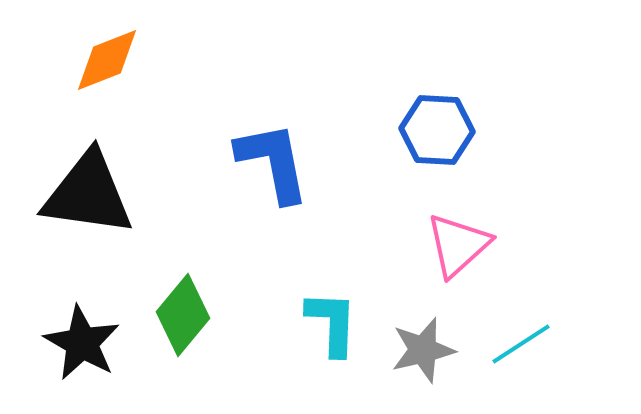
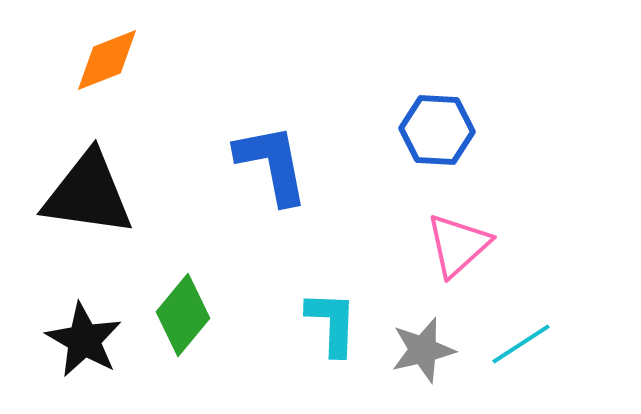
blue L-shape: moved 1 px left, 2 px down
black star: moved 2 px right, 3 px up
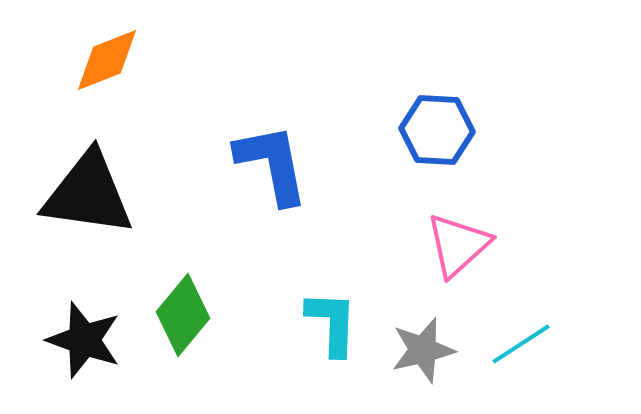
black star: rotated 10 degrees counterclockwise
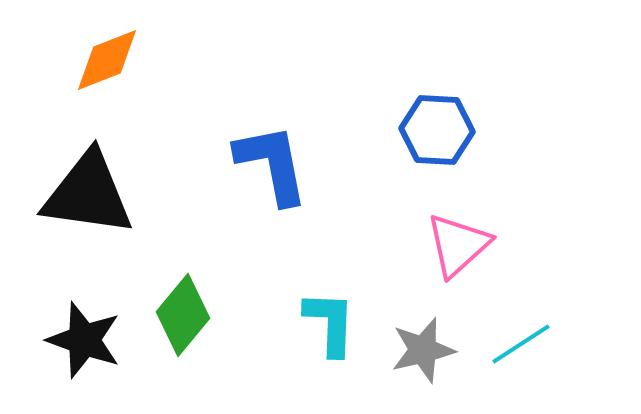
cyan L-shape: moved 2 px left
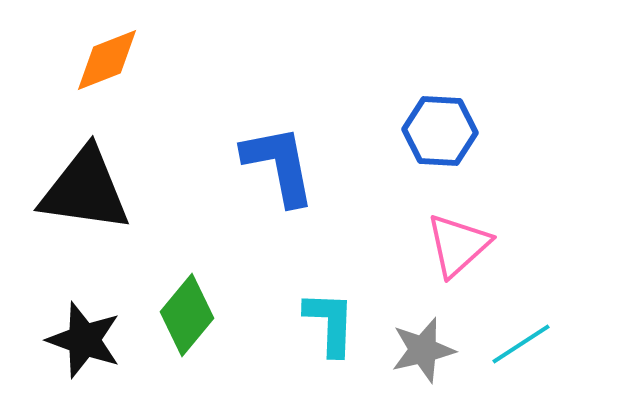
blue hexagon: moved 3 px right, 1 px down
blue L-shape: moved 7 px right, 1 px down
black triangle: moved 3 px left, 4 px up
green diamond: moved 4 px right
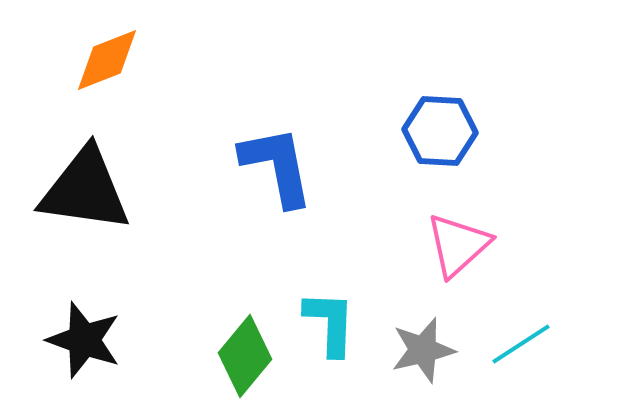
blue L-shape: moved 2 px left, 1 px down
green diamond: moved 58 px right, 41 px down
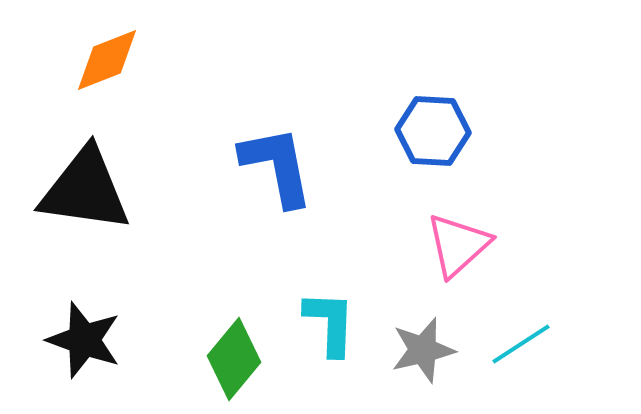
blue hexagon: moved 7 px left
green diamond: moved 11 px left, 3 px down
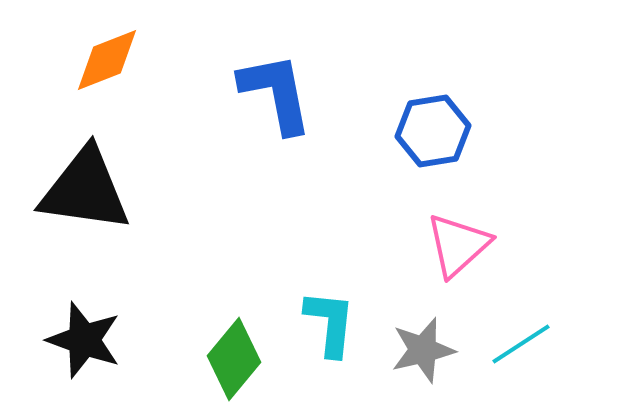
blue hexagon: rotated 12 degrees counterclockwise
blue L-shape: moved 1 px left, 73 px up
cyan L-shape: rotated 4 degrees clockwise
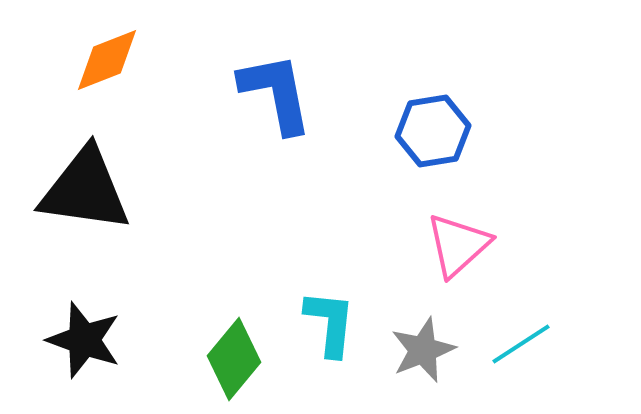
gray star: rotated 8 degrees counterclockwise
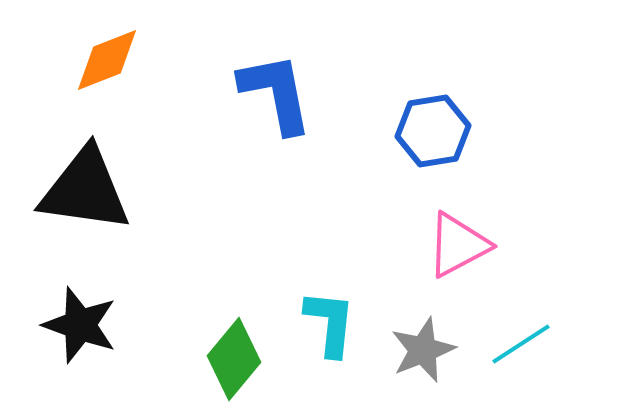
pink triangle: rotated 14 degrees clockwise
black star: moved 4 px left, 15 px up
